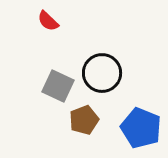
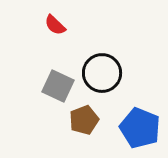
red semicircle: moved 7 px right, 4 px down
blue pentagon: moved 1 px left
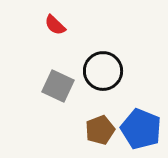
black circle: moved 1 px right, 2 px up
brown pentagon: moved 16 px right, 10 px down
blue pentagon: moved 1 px right, 1 px down
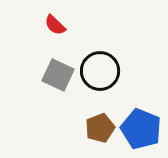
black circle: moved 3 px left
gray square: moved 11 px up
brown pentagon: moved 2 px up
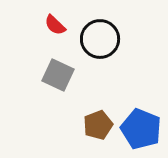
black circle: moved 32 px up
brown pentagon: moved 2 px left, 3 px up
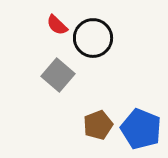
red semicircle: moved 2 px right
black circle: moved 7 px left, 1 px up
gray square: rotated 16 degrees clockwise
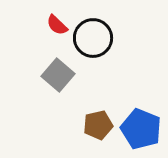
brown pentagon: rotated 8 degrees clockwise
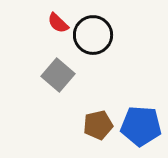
red semicircle: moved 1 px right, 2 px up
black circle: moved 3 px up
blue pentagon: moved 3 px up; rotated 18 degrees counterclockwise
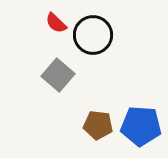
red semicircle: moved 2 px left
brown pentagon: rotated 20 degrees clockwise
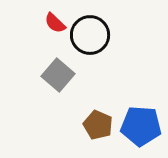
red semicircle: moved 1 px left
black circle: moved 3 px left
brown pentagon: rotated 16 degrees clockwise
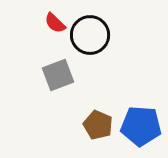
gray square: rotated 28 degrees clockwise
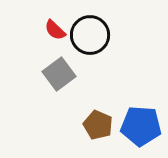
red semicircle: moved 7 px down
gray square: moved 1 px right, 1 px up; rotated 16 degrees counterclockwise
